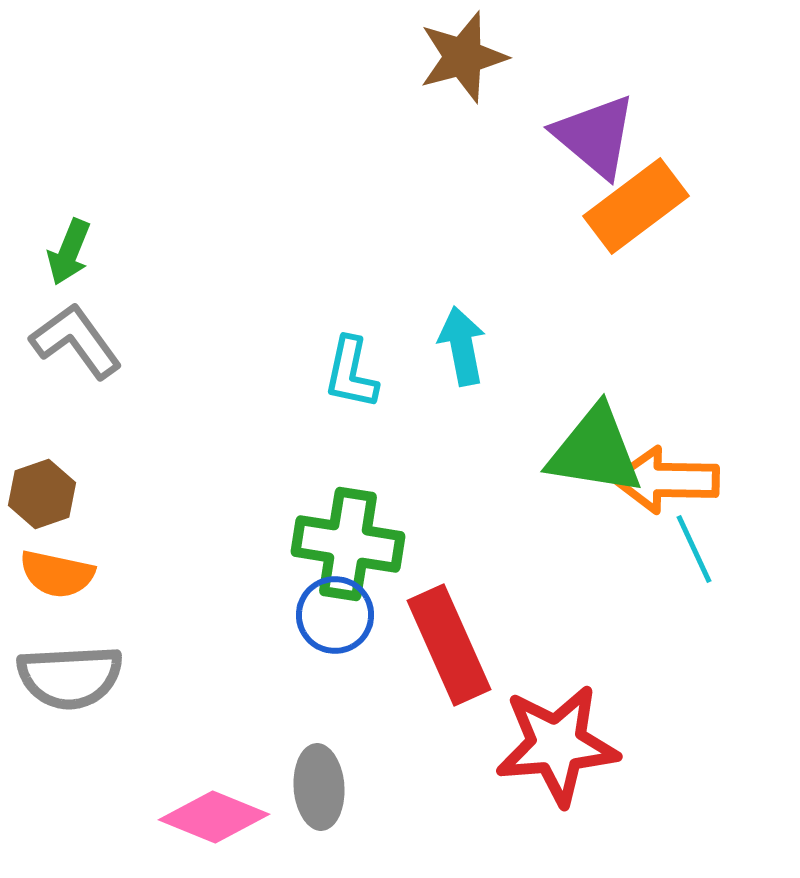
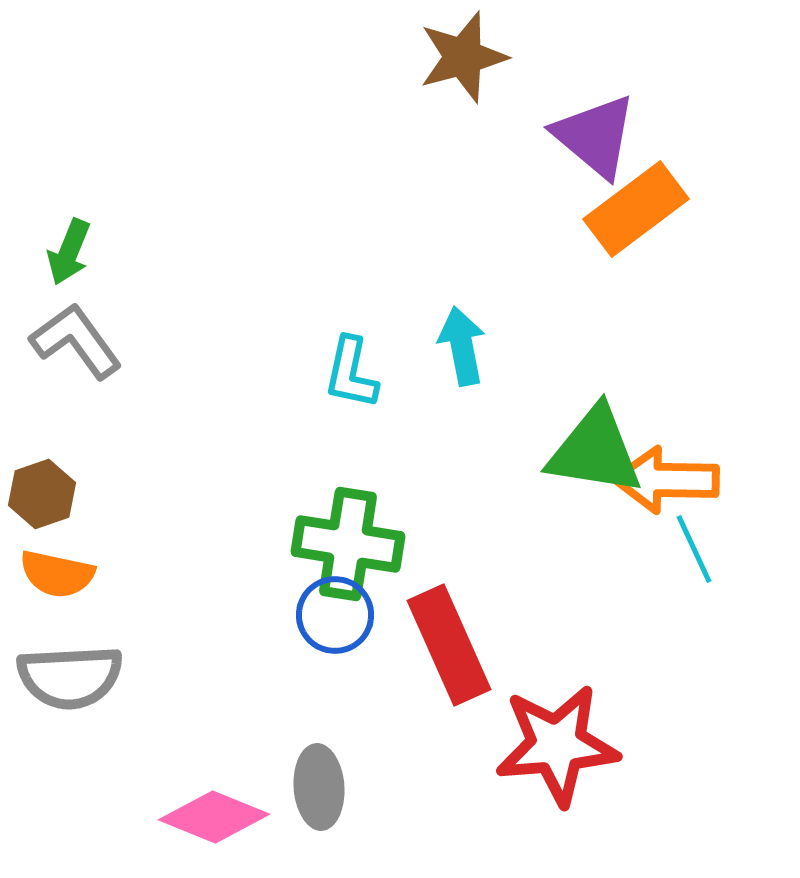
orange rectangle: moved 3 px down
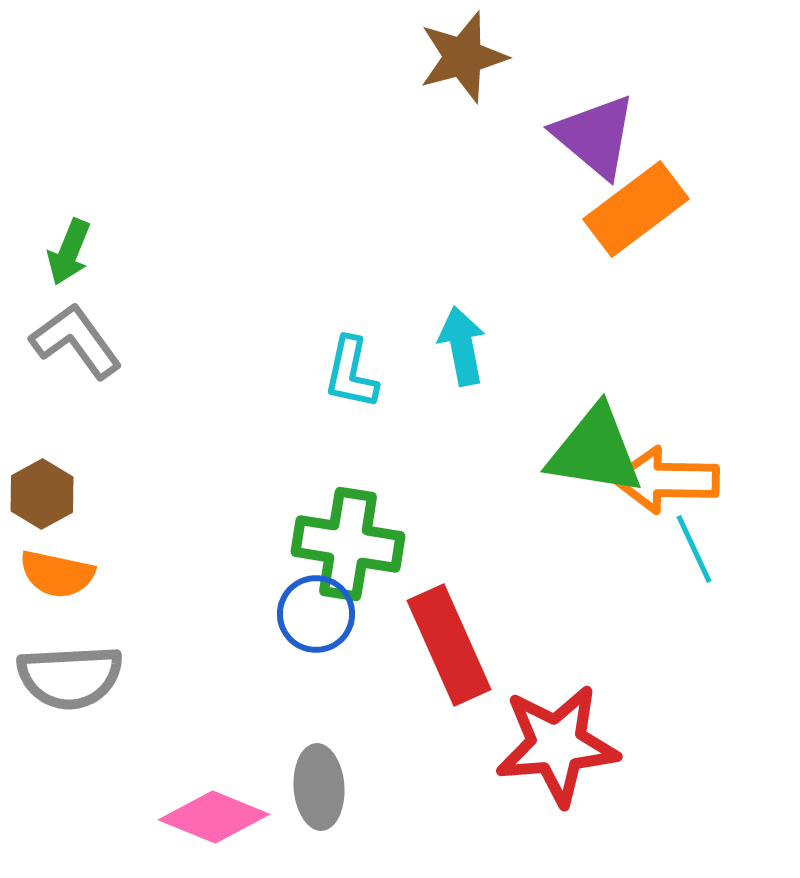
brown hexagon: rotated 10 degrees counterclockwise
blue circle: moved 19 px left, 1 px up
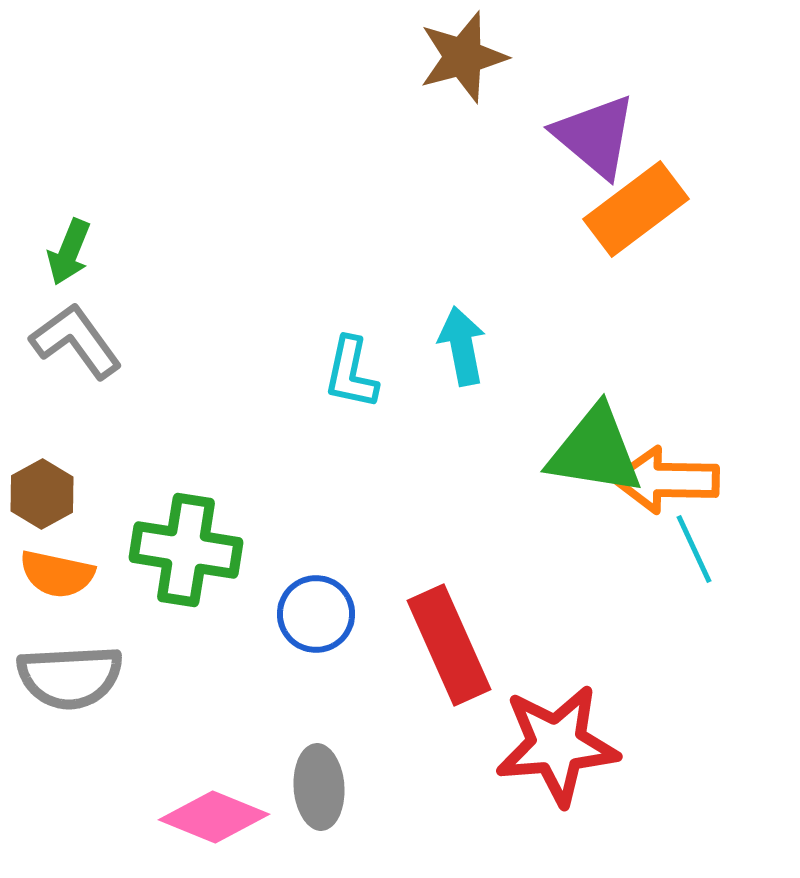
green cross: moved 162 px left, 6 px down
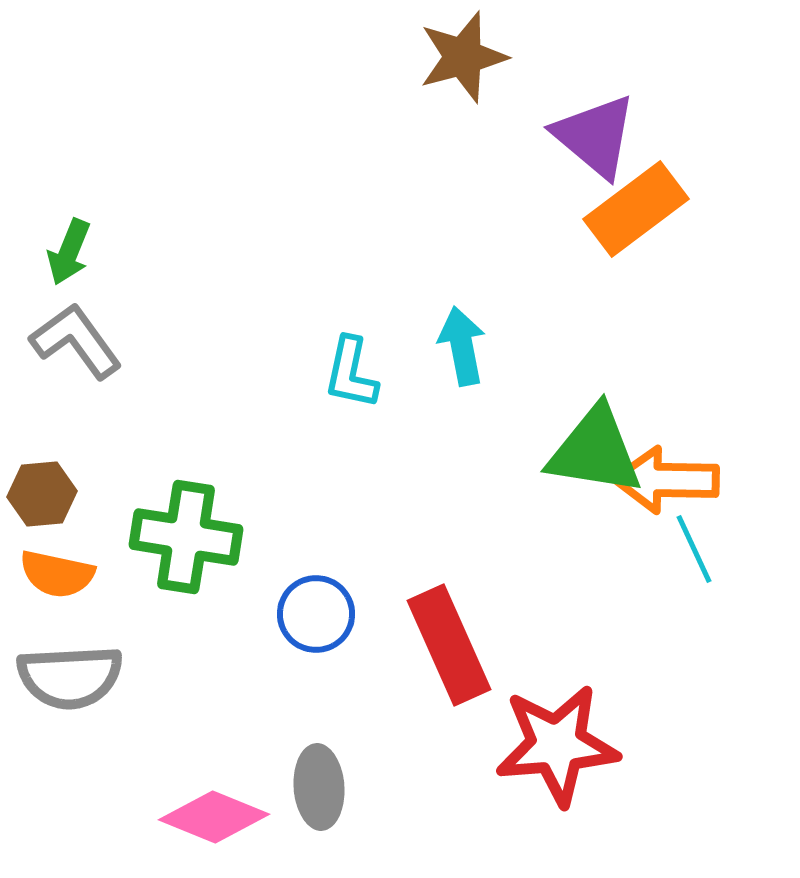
brown hexagon: rotated 24 degrees clockwise
green cross: moved 13 px up
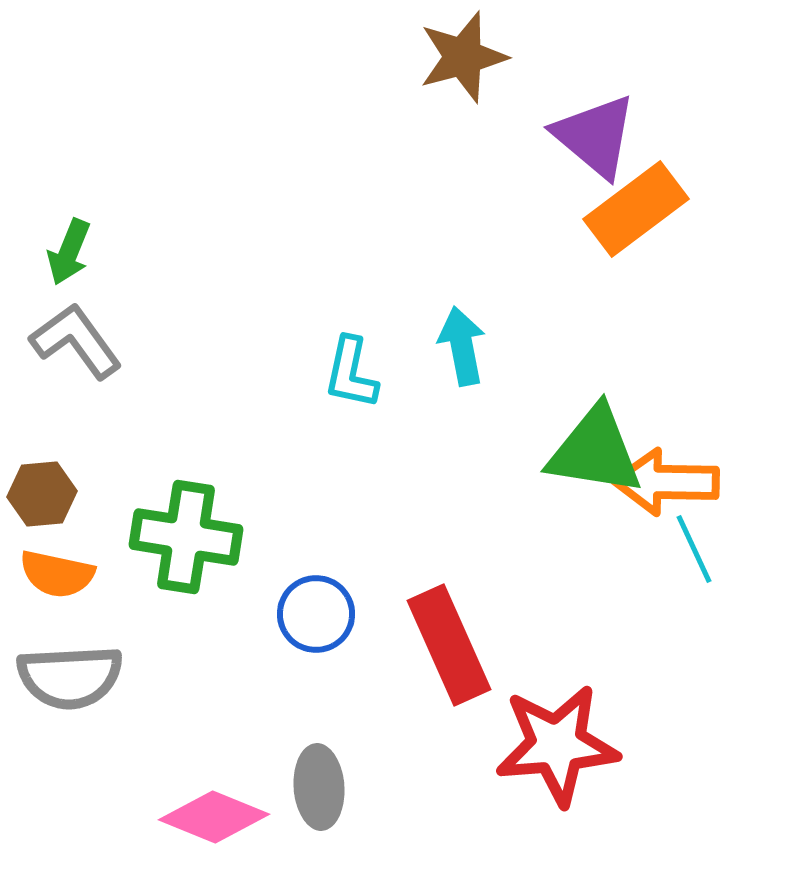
orange arrow: moved 2 px down
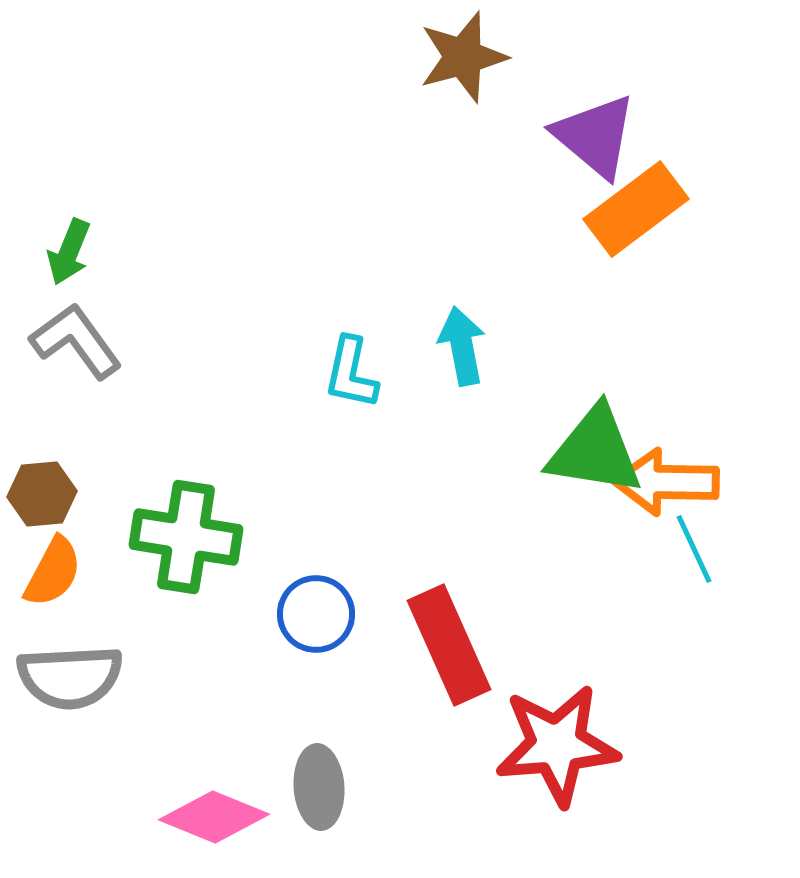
orange semicircle: moved 4 px left, 2 px up; rotated 74 degrees counterclockwise
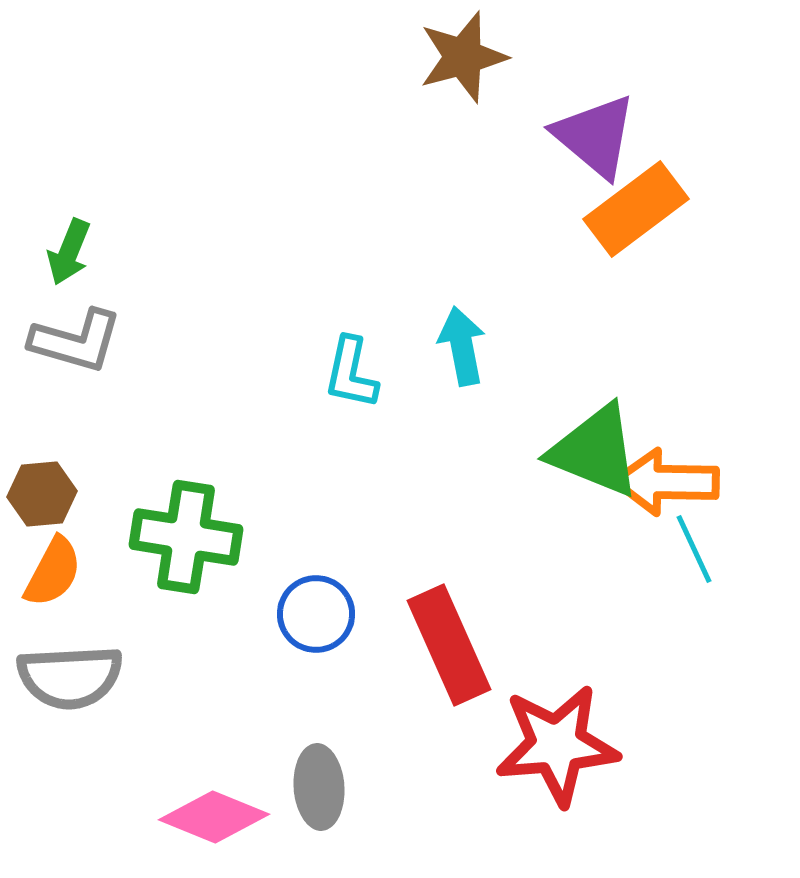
gray L-shape: rotated 142 degrees clockwise
green triangle: rotated 13 degrees clockwise
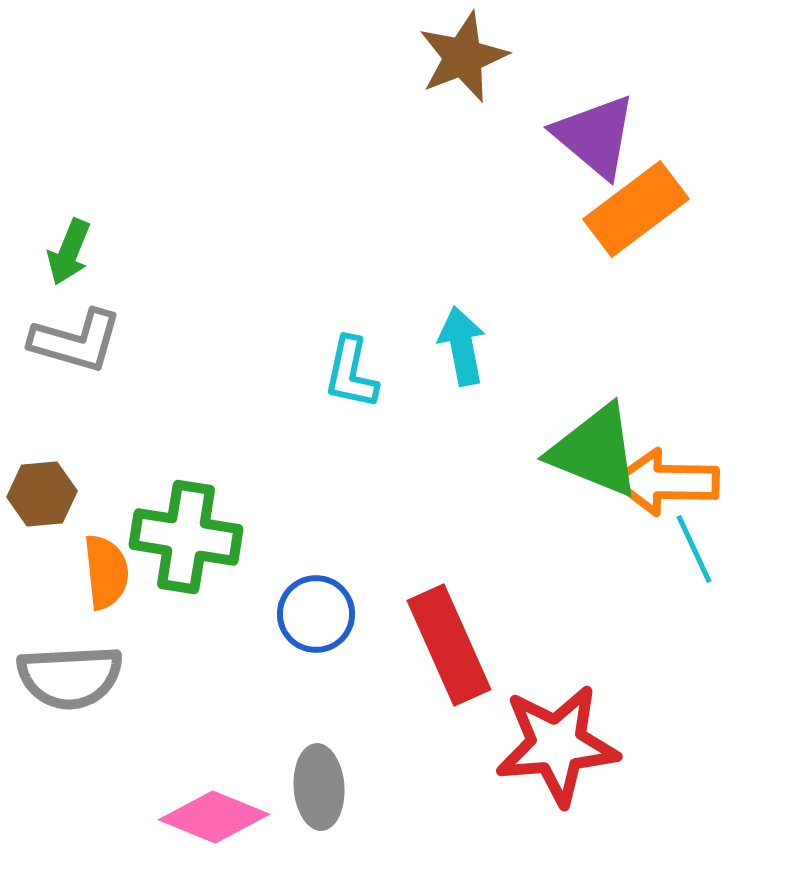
brown star: rotated 6 degrees counterclockwise
orange semicircle: moved 53 px right; rotated 34 degrees counterclockwise
